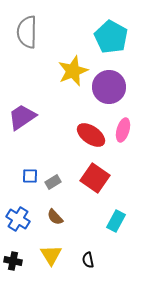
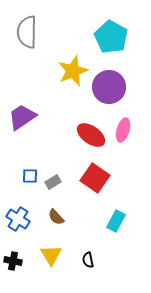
brown semicircle: moved 1 px right
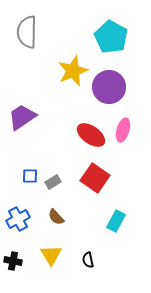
blue cross: rotated 30 degrees clockwise
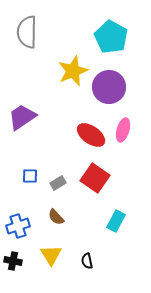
gray rectangle: moved 5 px right, 1 px down
blue cross: moved 7 px down; rotated 10 degrees clockwise
black semicircle: moved 1 px left, 1 px down
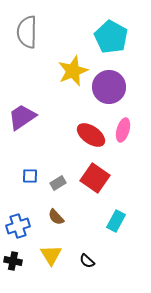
black semicircle: rotated 35 degrees counterclockwise
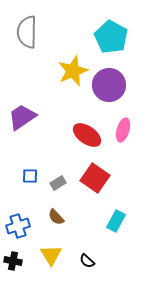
purple circle: moved 2 px up
red ellipse: moved 4 px left
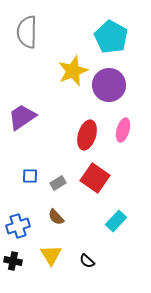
red ellipse: rotated 72 degrees clockwise
cyan rectangle: rotated 15 degrees clockwise
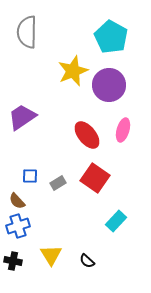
red ellipse: rotated 56 degrees counterclockwise
brown semicircle: moved 39 px left, 16 px up
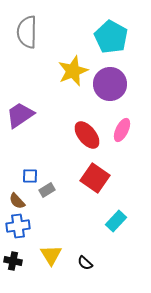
purple circle: moved 1 px right, 1 px up
purple trapezoid: moved 2 px left, 2 px up
pink ellipse: moved 1 px left; rotated 10 degrees clockwise
gray rectangle: moved 11 px left, 7 px down
blue cross: rotated 10 degrees clockwise
black semicircle: moved 2 px left, 2 px down
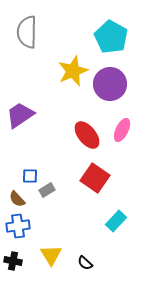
brown semicircle: moved 2 px up
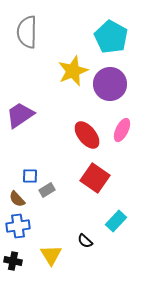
black semicircle: moved 22 px up
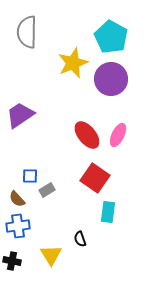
yellow star: moved 8 px up
purple circle: moved 1 px right, 5 px up
pink ellipse: moved 4 px left, 5 px down
cyan rectangle: moved 8 px left, 9 px up; rotated 35 degrees counterclockwise
black semicircle: moved 5 px left, 2 px up; rotated 28 degrees clockwise
black cross: moved 1 px left
